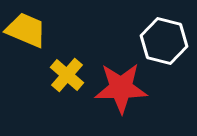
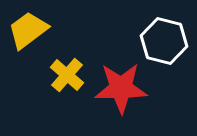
yellow trapezoid: moved 2 px right; rotated 60 degrees counterclockwise
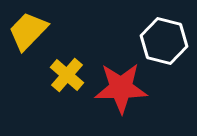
yellow trapezoid: moved 1 px down; rotated 9 degrees counterclockwise
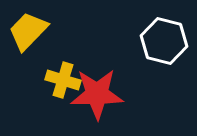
yellow cross: moved 4 px left, 5 px down; rotated 24 degrees counterclockwise
red star: moved 24 px left, 6 px down
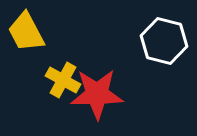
yellow trapezoid: moved 2 px left, 1 px down; rotated 72 degrees counterclockwise
yellow cross: rotated 12 degrees clockwise
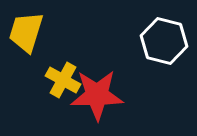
yellow trapezoid: rotated 45 degrees clockwise
red star: moved 1 px down
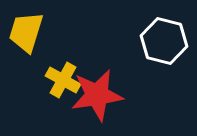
red star: rotated 8 degrees counterclockwise
